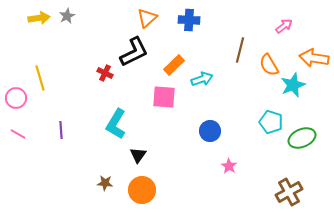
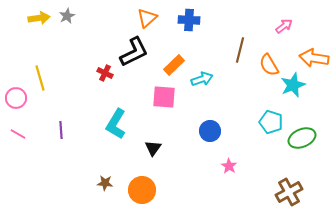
black triangle: moved 15 px right, 7 px up
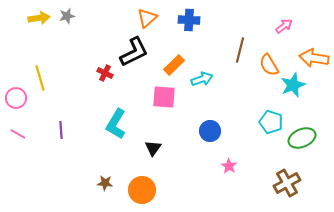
gray star: rotated 14 degrees clockwise
brown cross: moved 2 px left, 9 px up
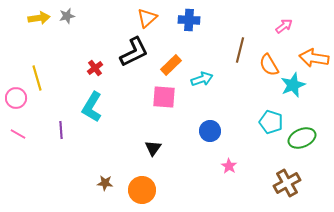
orange rectangle: moved 3 px left
red cross: moved 10 px left, 5 px up; rotated 28 degrees clockwise
yellow line: moved 3 px left
cyan L-shape: moved 24 px left, 17 px up
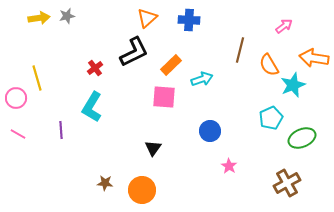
cyan pentagon: moved 4 px up; rotated 30 degrees clockwise
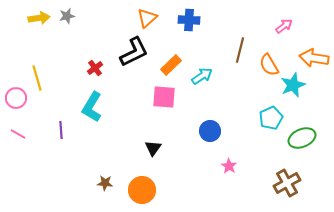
cyan arrow: moved 3 px up; rotated 15 degrees counterclockwise
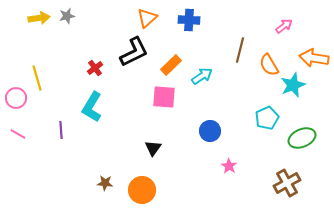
cyan pentagon: moved 4 px left
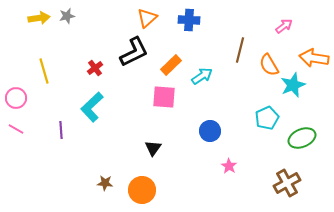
yellow line: moved 7 px right, 7 px up
cyan L-shape: rotated 16 degrees clockwise
pink line: moved 2 px left, 5 px up
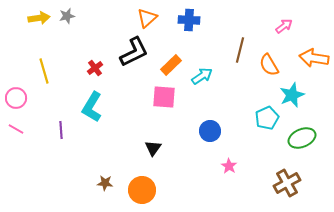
cyan star: moved 1 px left, 10 px down
cyan L-shape: rotated 16 degrees counterclockwise
